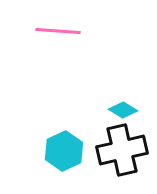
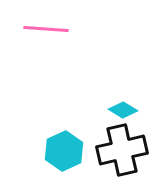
pink line: moved 12 px left, 2 px up
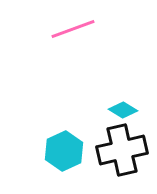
pink line: moved 27 px right; rotated 24 degrees counterclockwise
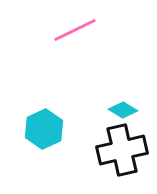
pink line: moved 2 px right, 1 px down; rotated 6 degrees counterclockwise
cyan hexagon: moved 20 px left, 22 px up
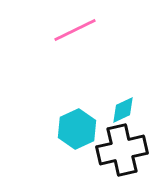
cyan diamond: rotated 56 degrees counterclockwise
cyan hexagon: moved 33 px right
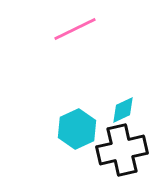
pink line: moved 1 px up
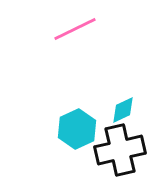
black cross: moved 2 px left
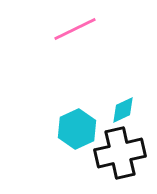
black cross: moved 3 px down
